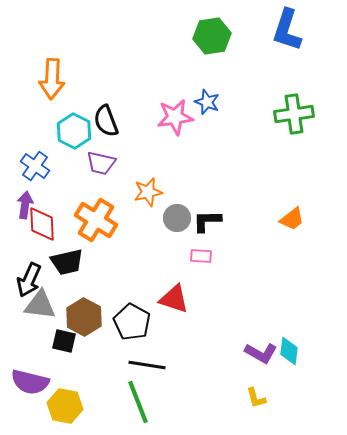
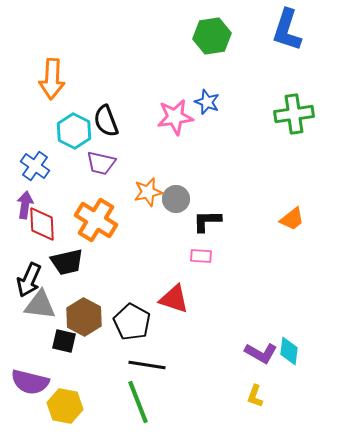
gray circle: moved 1 px left, 19 px up
yellow L-shape: moved 1 px left, 2 px up; rotated 35 degrees clockwise
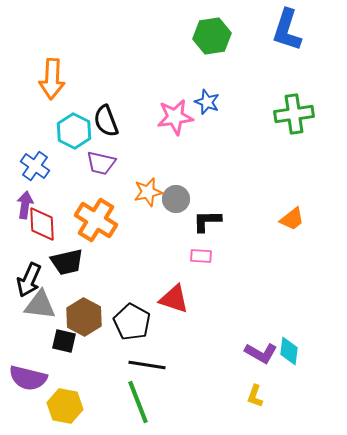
purple semicircle: moved 2 px left, 4 px up
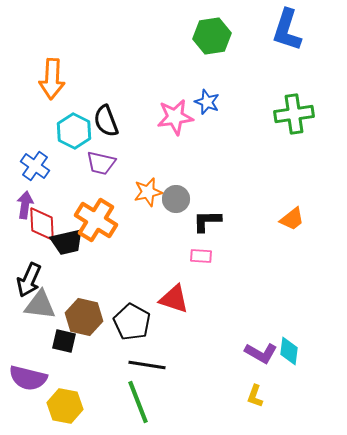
black trapezoid: moved 20 px up
brown hexagon: rotated 15 degrees counterclockwise
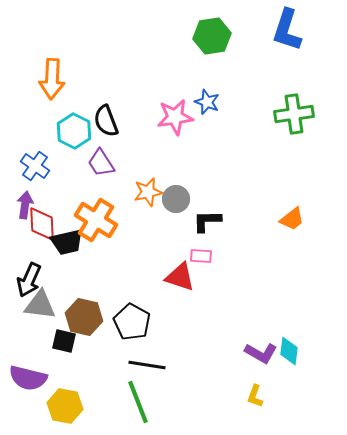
purple trapezoid: rotated 44 degrees clockwise
red triangle: moved 6 px right, 22 px up
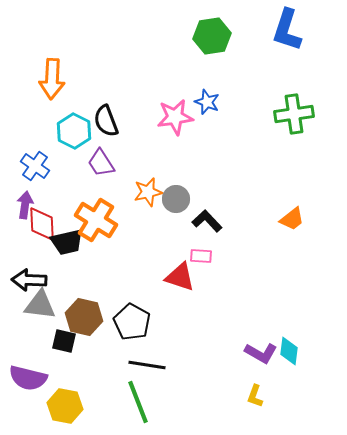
black L-shape: rotated 48 degrees clockwise
black arrow: rotated 68 degrees clockwise
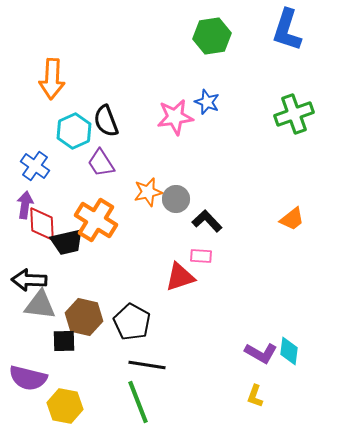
green cross: rotated 12 degrees counterclockwise
cyan hexagon: rotated 8 degrees clockwise
red triangle: rotated 36 degrees counterclockwise
black square: rotated 15 degrees counterclockwise
